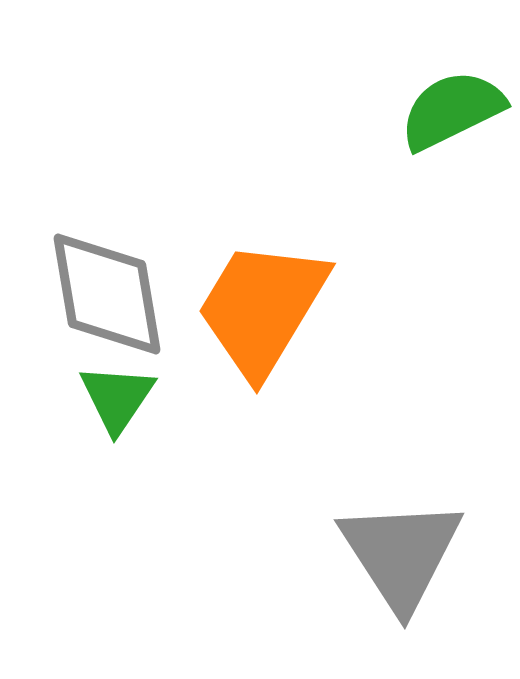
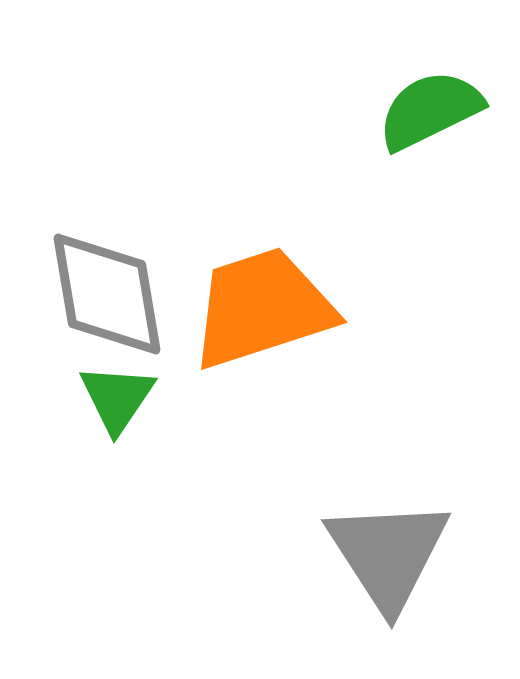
green semicircle: moved 22 px left
orange trapezoid: rotated 41 degrees clockwise
gray triangle: moved 13 px left
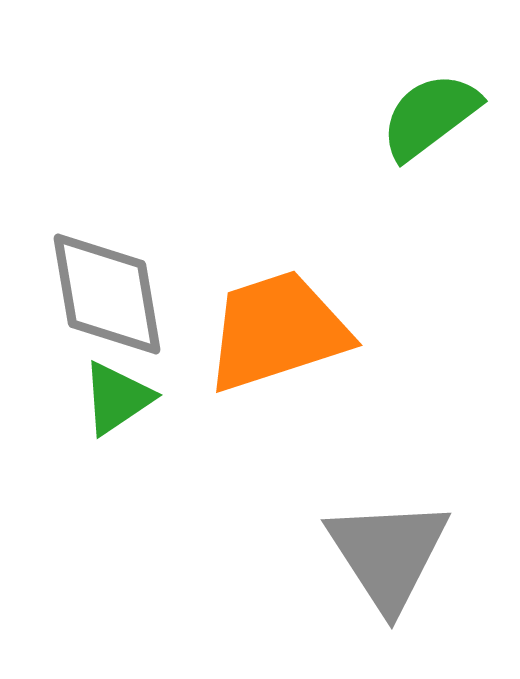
green semicircle: moved 6 px down; rotated 11 degrees counterclockwise
orange trapezoid: moved 15 px right, 23 px down
green triangle: rotated 22 degrees clockwise
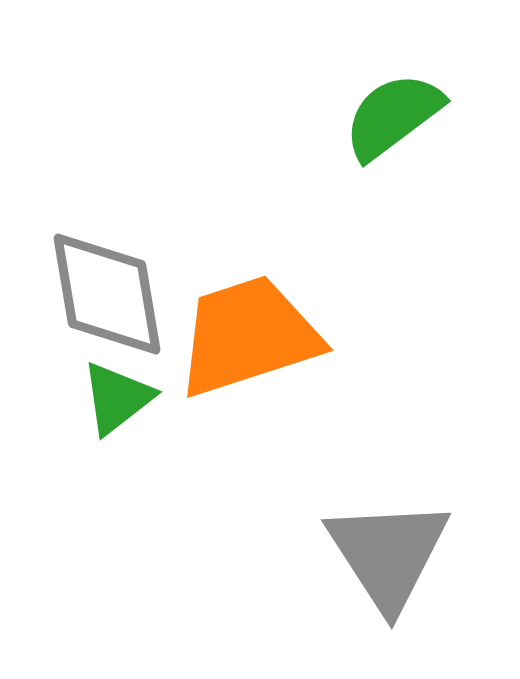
green semicircle: moved 37 px left
orange trapezoid: moved 29 px left, 5 px down
green triangle: rotated 4 degrees counterclockwise
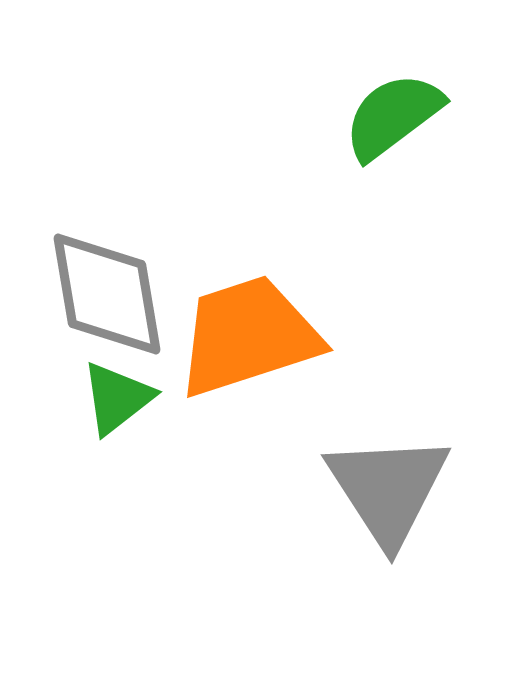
gray triangle: moved 65 px up
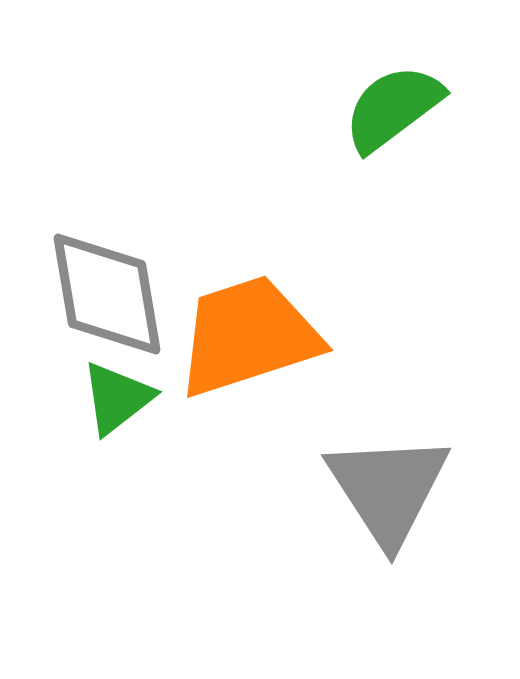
green semicircle: moved 8 px up
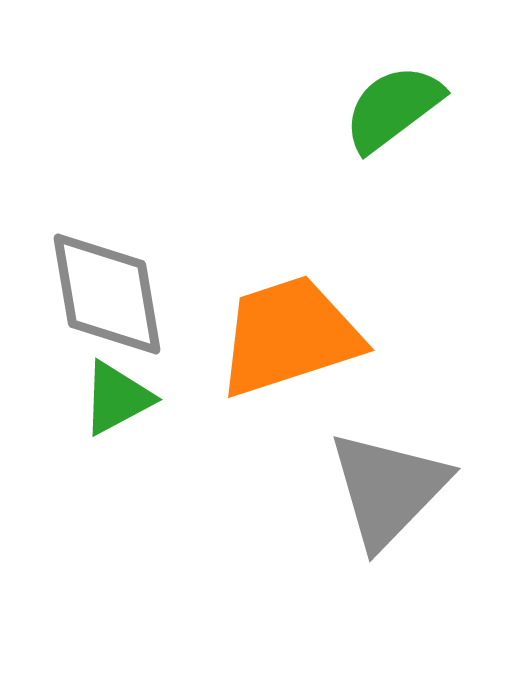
orange trapezoid: moved 41 px right
green triangle: rotated 10 degrees clockwise
gray triangle: rotated 17 degrees clockwise
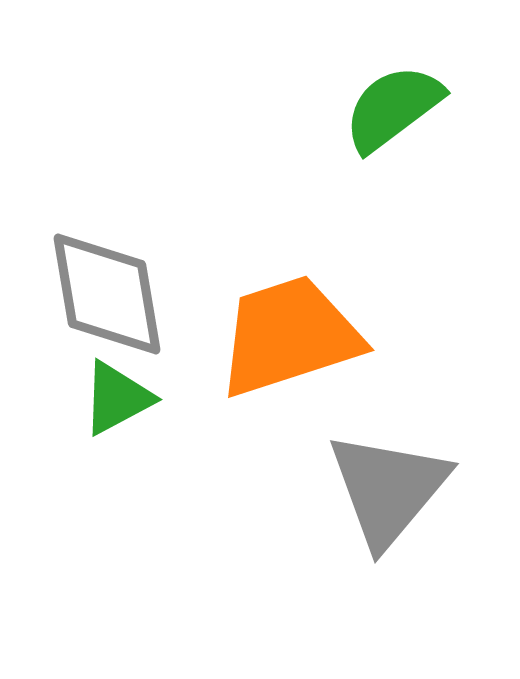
gray triangle: rotated 4 degrees counterclockwise
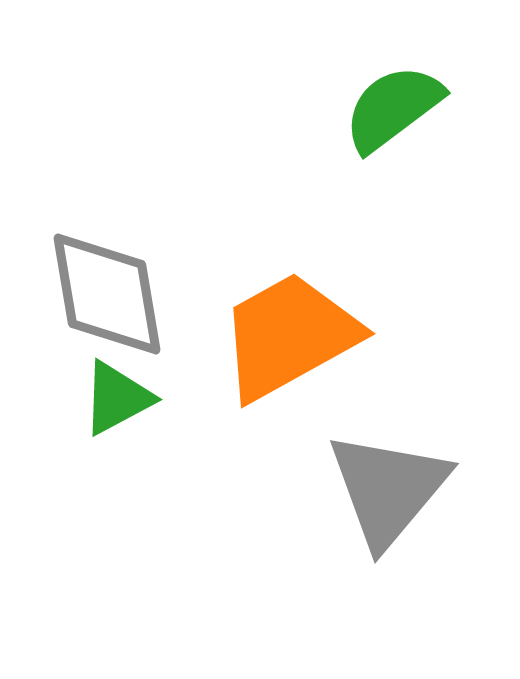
orange trapezoid: rotated 11 degrees counterclockwise
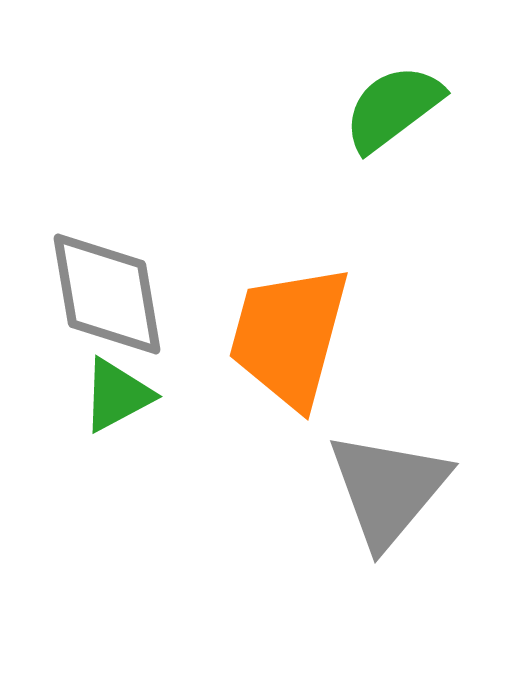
orange trapezoid: rotated 46 degrees counterclockwise
green triangle: moved 3 px up
